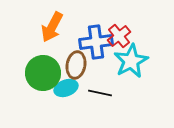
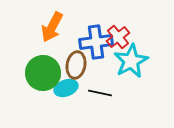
red cross: moved 1 px left, 1 px down
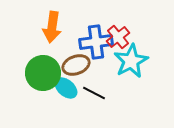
orange arrow: rotated 20 degrees counterclockwise
brown ellipse: rotated 60 degrees clockwise
cyan ellipse: rotated 60 degrees clockwise
black line: moved 6 px left; rotated 15 degrees clockwise
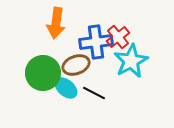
orange arrow: moved 4 px right, 4 px up
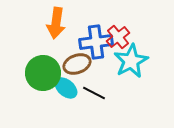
brown ellipse: moved 1 px right, 1 px up
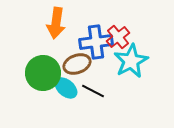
black line: moved 1 px left, 2 px up
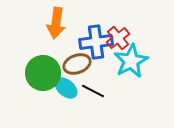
red cross: moved 1 px down
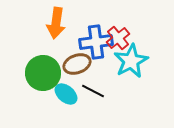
cyan ellipse: moved 6 px down
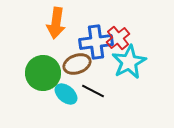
cyan star: moved 2 px left, 1 px down
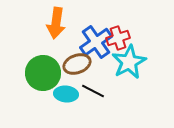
red cross: rotated 20 degrees clockwise
blue cross: rotated 28 degrees counterclockwise
cyan ellipse: rotated 35 degrees counterclockwise
